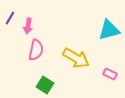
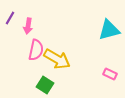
yellow arrow: moved 19 px left, 1 px down
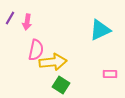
pink arrow: moved 1 px left, 4 px up
cyan triangle: moved 9 px left; rotated 10 degrees counterclockwise
yellow arrow: moved 4 px left, 3 px down; rotated 36 degrees counterclockwise
pink rectangle: rotated 24 degrees counterclockwise
green square: moved 16 px right
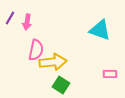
cyan triangle: rotated 45 degrees clockwise
